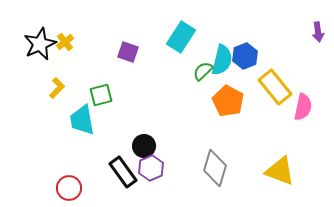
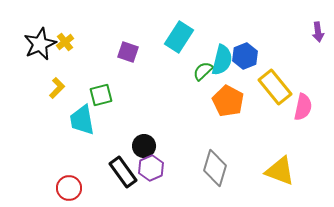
cyan rectangle: moved 2 px left
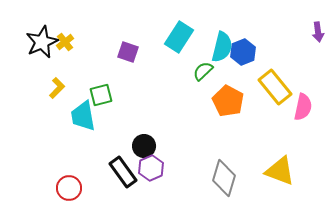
black star: moved 2 px right, 2 px up
blue hexagon: moved 2 px left, 4 px up
cyan semicircle: moved 13 px up
cyan trapezoid: moved 1 px right, 4 px up
gray diamond: moved 9 px right, 10 px down
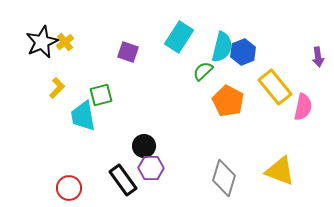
purple arrow: moved 25 px down
purple hexagon: rotated 25 degrees clockwise
black rectangle: moved 8 px down
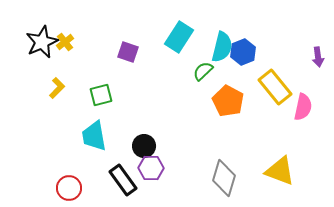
cyan trapezoid: moved 11 px right, 20 px down
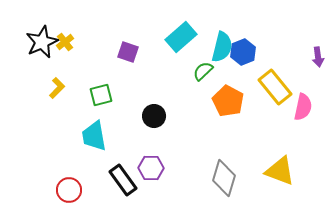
cyan rectangle: moved 2 px right; rotated 16 degrees clockwise
black circle: moved 10 px right, 30 px up
red circle: moved 2 px down
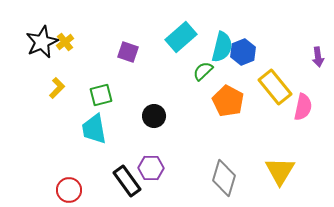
cyan trapezoid: moved 7 px up
yellow triangle: rotated 40 degrees clockwise
black rectangle: moved 4 px right, 1 px down
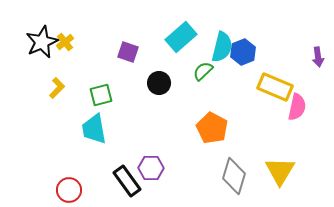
yellow rectangle: rotated 28 degrees counterclockwise
orange pentagon: moved 16 px left, 27 px down
pink semicircle: moved 6 px left
black circle: moved 5 px right, 33 px up
gray diamond: moved 10 px right, 2 px up
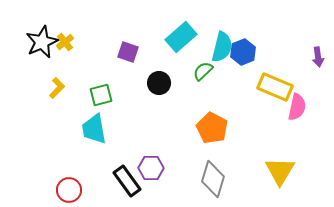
gray diamond: moved 21 px left, 3 px down
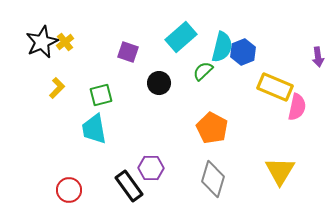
black rectangle: moved 2 px right, 5 px down
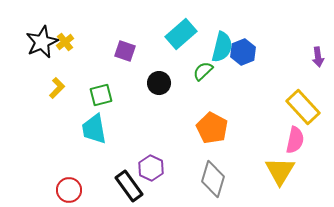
cyan rectangle: moved 3 px up
purple square: moved 3 px left, 1 px up
yellow rectangle: moved 28 px right, 20 px down; rotated 24 degrees clockwise
pink semicircle: moved 2 px left, 33 px down
purple hexagon: rotated 25 degrees clockwise
